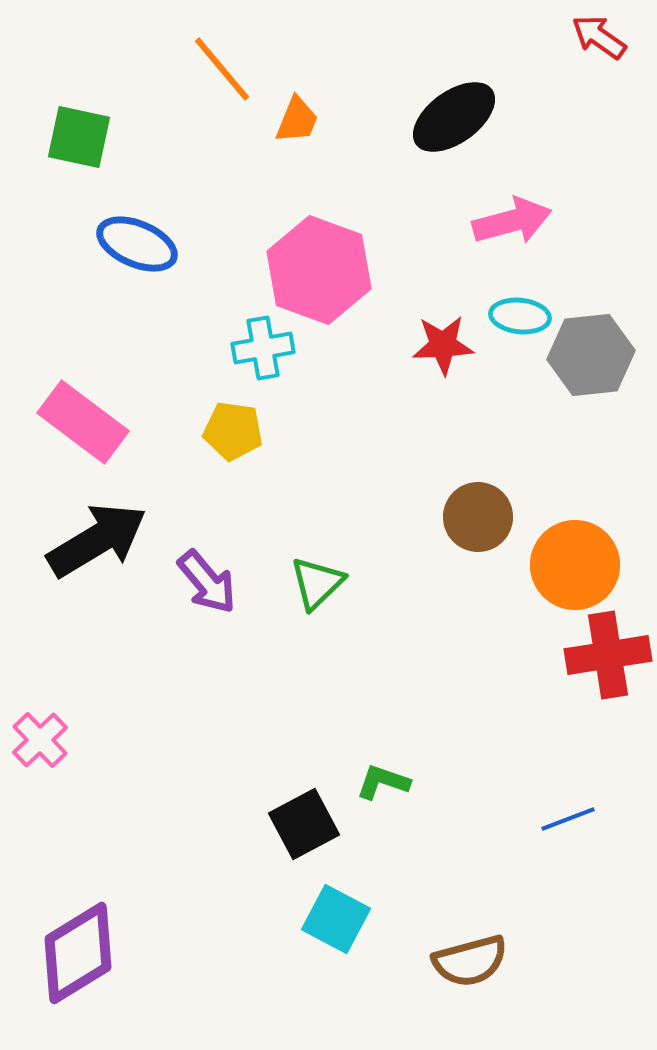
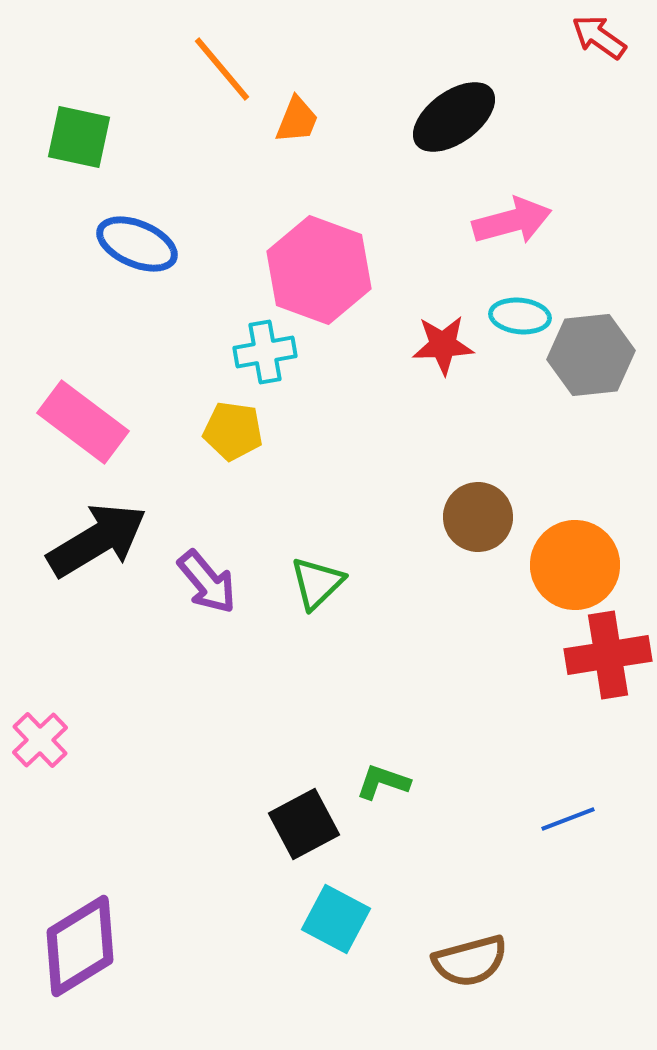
cyan cross: moved 2 px right, 4 px down
purple diamond: moved 2 px right, 7 px up
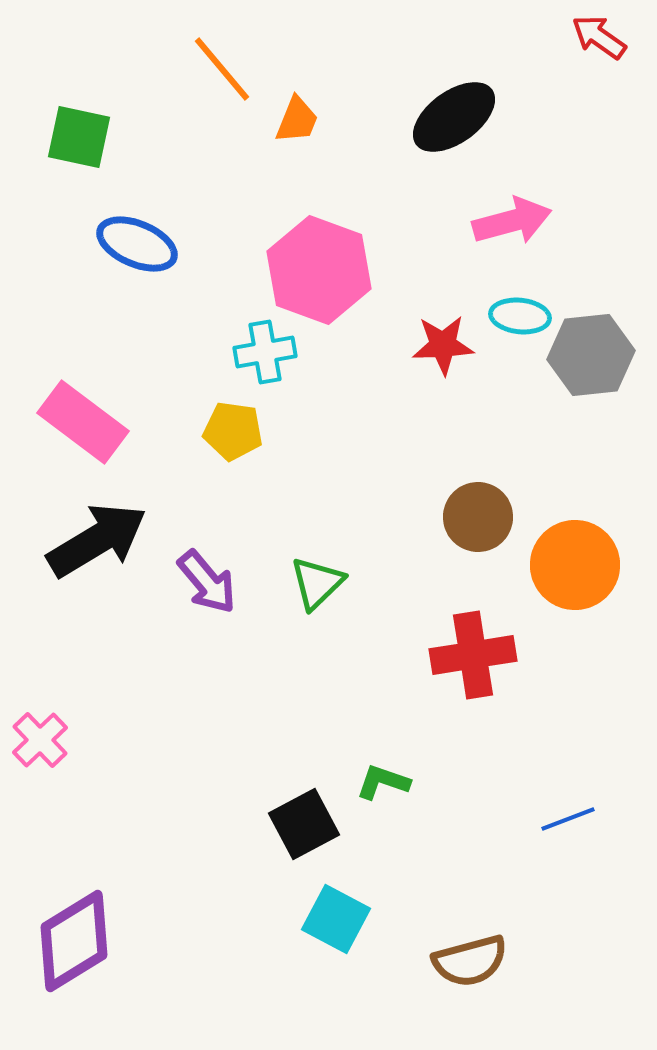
red cross: moved 135 px left
purple diamond: moved 6 px left, 5 px up
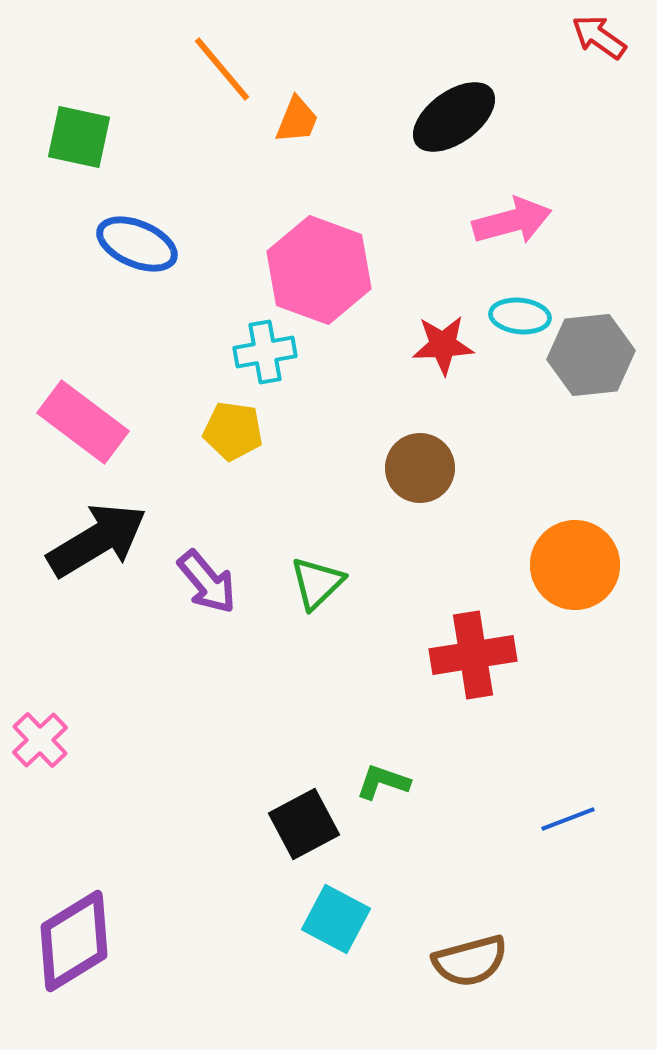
brown circle: moved 58 px left, 49 px up
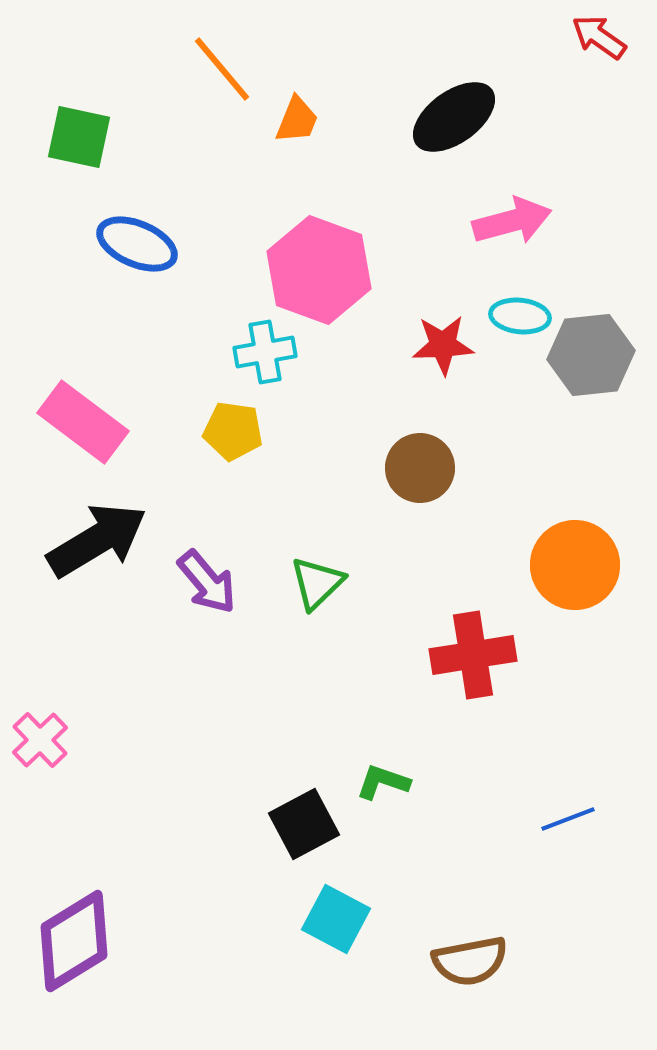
brown semicircle: rotated 4 degrees clockwise
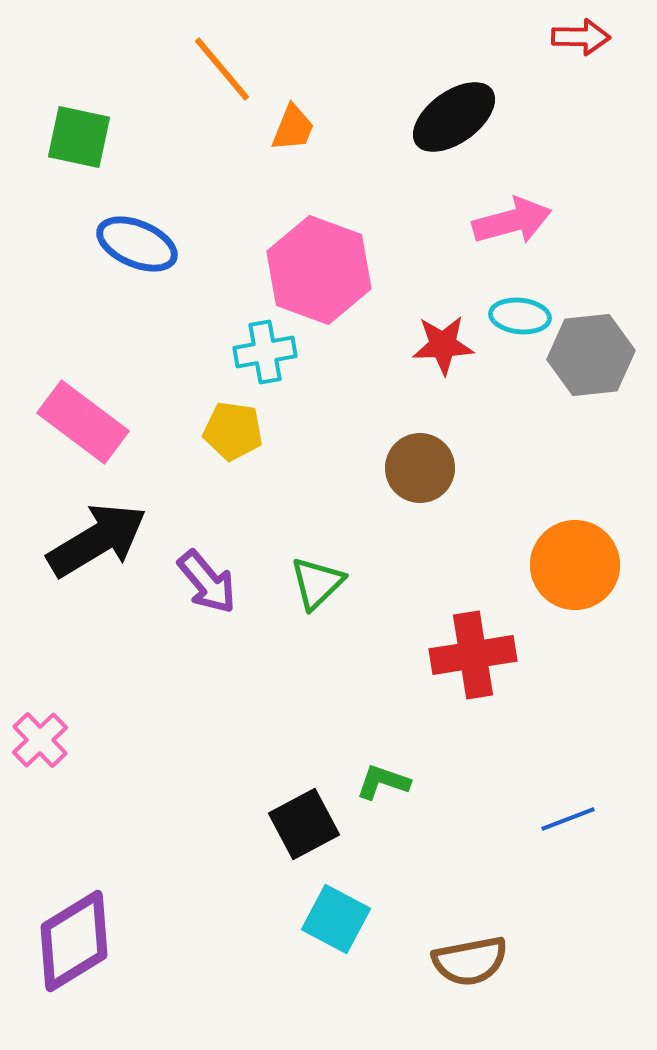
red arrow: moved 18 px left; rotated 146 degrees clockwise
orange trapezoid: moved 4 px left, 8 px down
